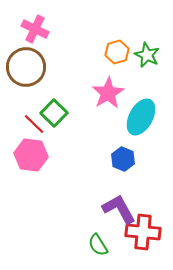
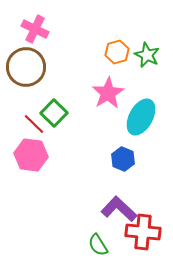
purple L-shape: rotated 18 degrees counterclockwise
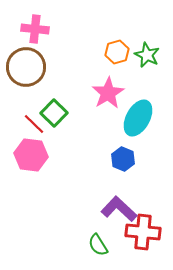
pink cross: rotated 20 degrees counterclockwise
cyan ellipse: moved 3 px left, 1 px down
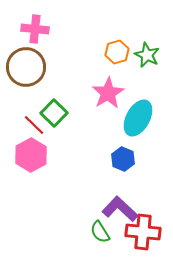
red line: moved 1 px down
pink hexagon: rotated 24 degrees clockwise
purple L-shape: moved 1 px right
green semicircle: moved 2 px right, 13 px up
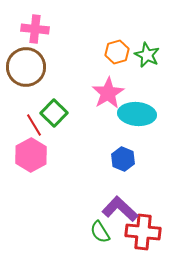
cyan ellipse: moved 1 px left, 4 px up; rotated 66 degrees clockwise
red line: rotated 15 degrees clockwise
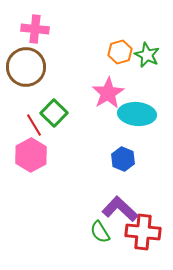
orange hexagon: moved 3 px right
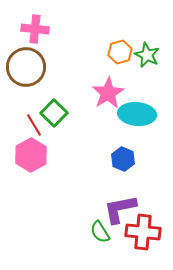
purple L-shape: rotated 54 degrees counterclockwise
